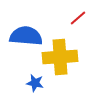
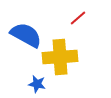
blue semicircle: moved 1 px up; rotated 24 degrees clockwise
blue star: moved 2 px right, 1 px down
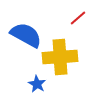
blue star: rotated 18 degrees clockwise
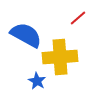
blue star: moved 3 px up
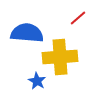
blue semicircle: moved 1 px right, 2 px up; rotated 24 degrees counterclockwise
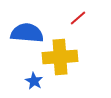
blue star: moved 3 px left
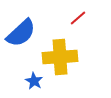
blue semicircle: moved 6 px left; rotated 132 degrees clockwise
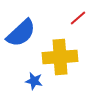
blue star: rotated 18 degrees counterclockwise
